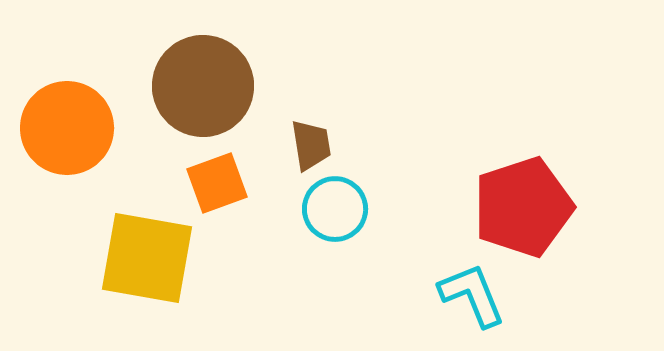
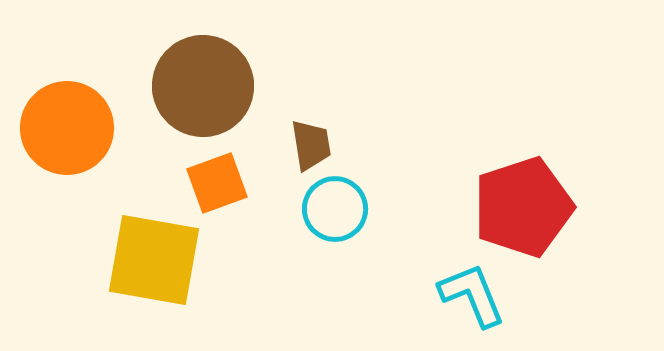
yellow square: moved 7 px right, 2 px down
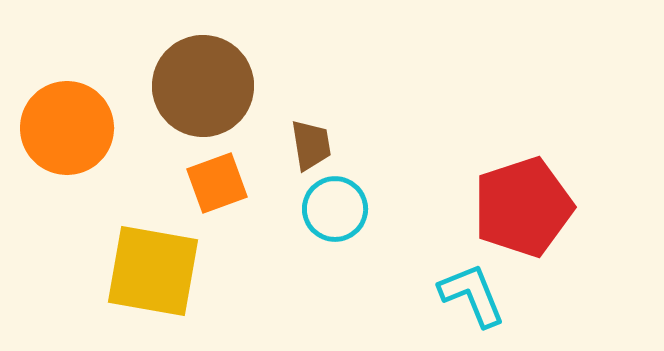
yellow square: moved 1 px left, 11 px down
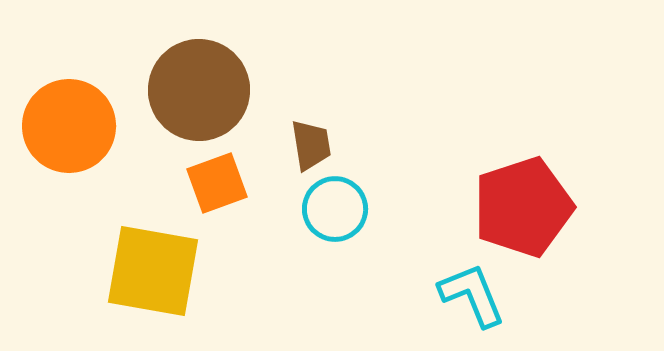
brown circle: moved 4 px left, 4 px down
orange circle: moved 2 px right, 2 px up
